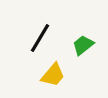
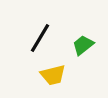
yellow trapezoid: rotated 36 degrees clockwise
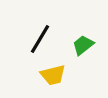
black line: moved 1 px down
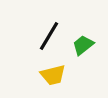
black line: moved 9 px right, 3 px up
